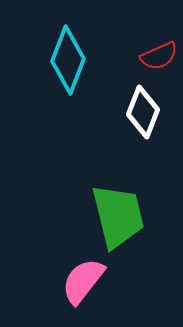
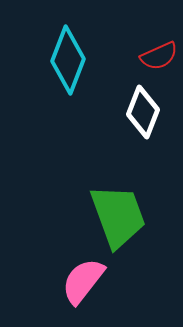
green trapezoid: rotated 6 degrees counterclockwise
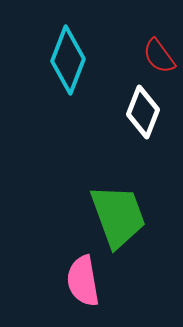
red semicircle: rotated 78 degrees clockwise
pink semicircle: rotated 48 degrees counterclockwise
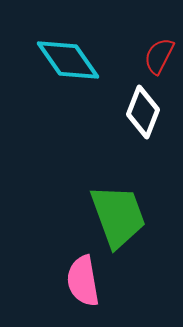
red semicircle: rotated 63 degrees clockwise
cyan diamond: rotated 56 degrees counterclockwise
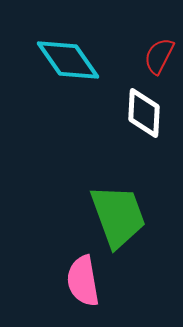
white diamond: moved 1 px right, 1 px down; rotated 18 degrees counterclockwise
